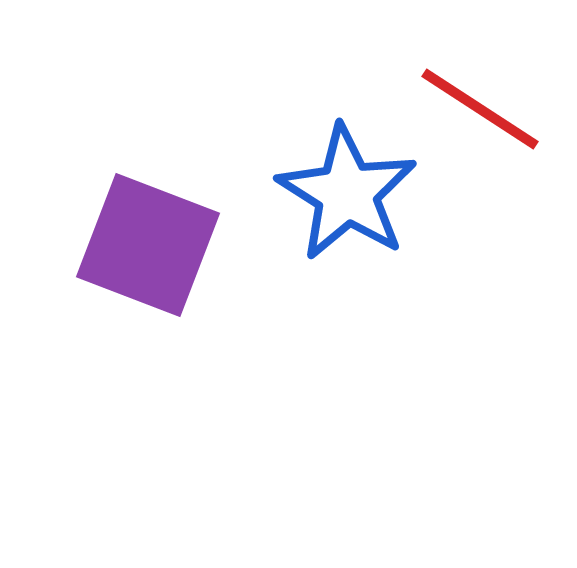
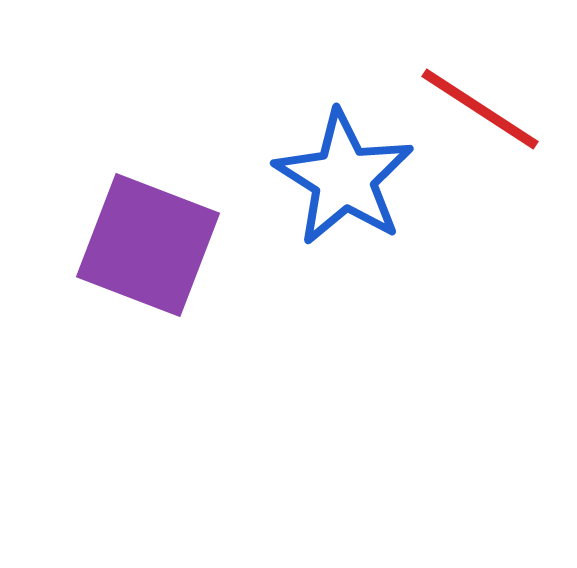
blue star: moved 3 px left, 15 px up
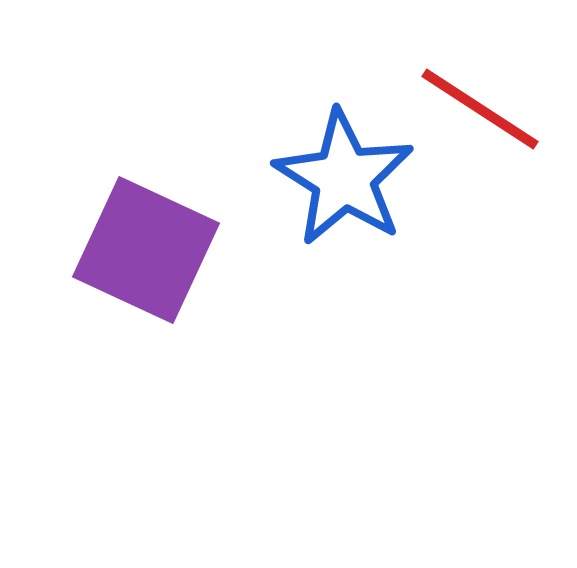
purple square: moved 2 px left, 5 px down; rotated 4 degrees clockwise
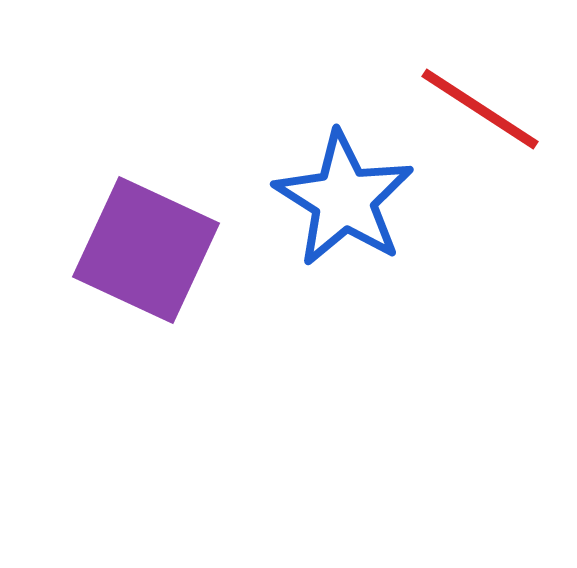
blue star: moved 21 px down
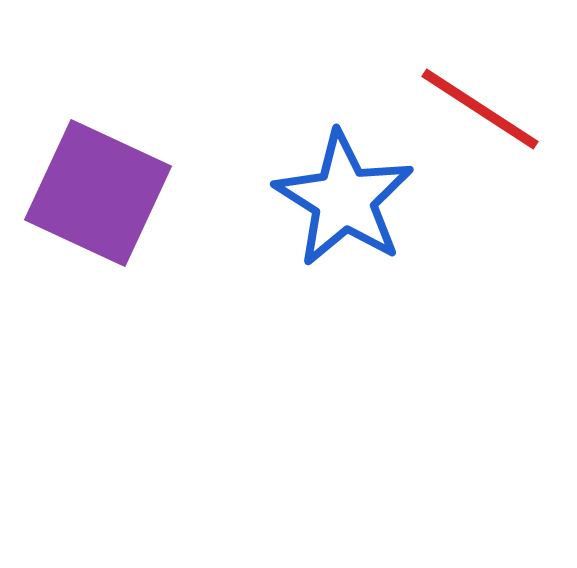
purple square: moved 48 px left, 57 px up
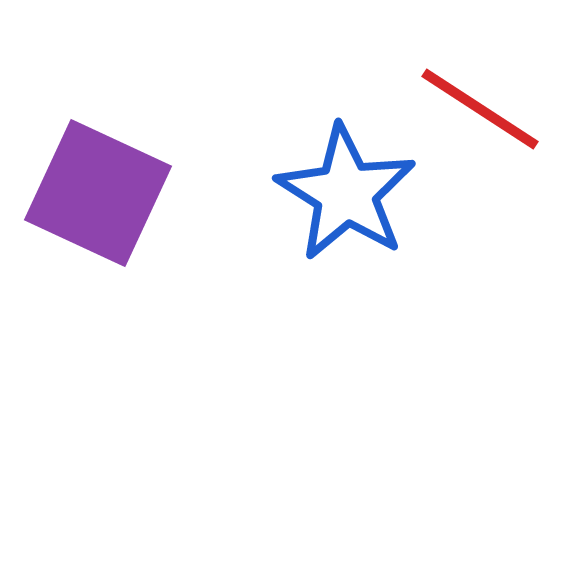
blue star: moved 2 px right, 6 px up
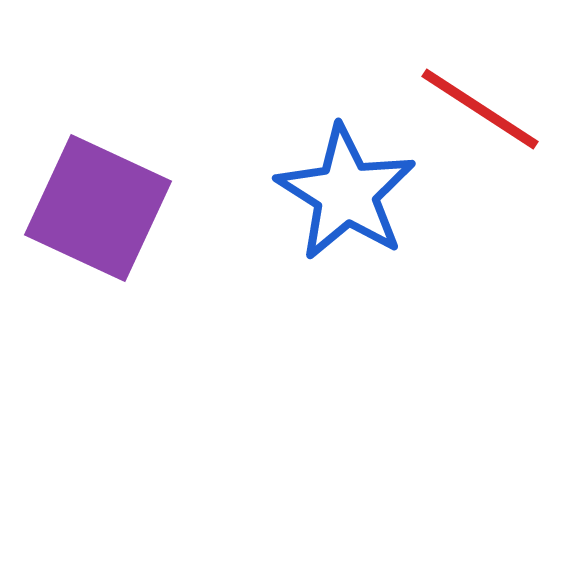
purple square: moved 15 px down
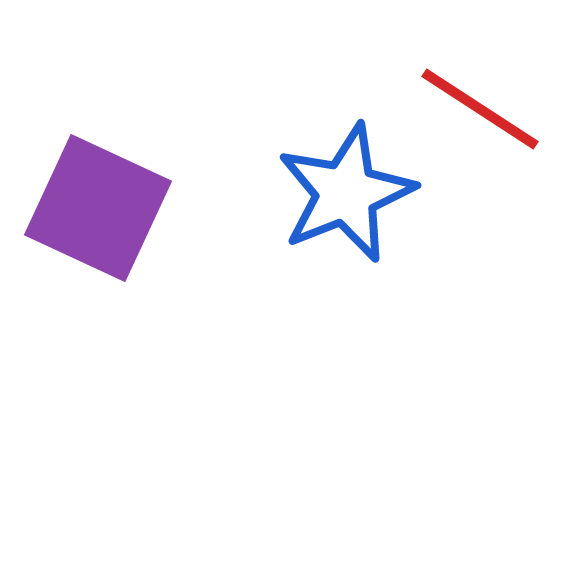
blue star: rotated 18 degrees clockwise
